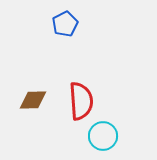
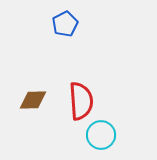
cyan circle: moved 2 px left, 1 px up
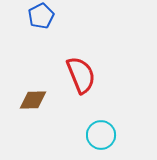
blue pentagon: moved 24 px left, 8 px up
red semicircle: moved 26 px up; rotated 18 degrees counterclockwise
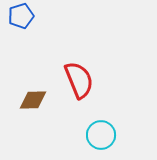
blue pentagon: moved 20 px left; rotated 10 degrees clockwise
red semicircle: moved 2 px left, 5 px down
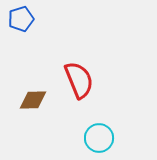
blue pentagon: moved 3 px down
cyan circle: moved 2 px left, 3 px down
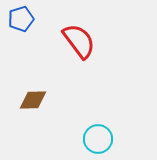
red semicircle: moved 39 px up; rotated 15 degrees counterclockwise
cyan circle: moved 1 px left, 1 px down
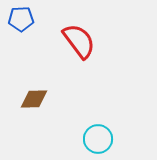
blue pentagon: rotated 15 degrees clockwise
brown diamond: moved 1 px right, 1 px up
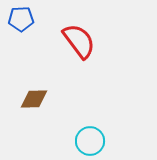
cyan circle: moved 8 px left, 2 px down
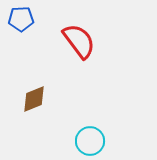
brown diamond: rotated 20 degrees counterclockwise
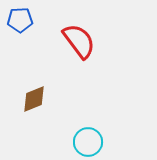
blue pentagon: moved 1 px left, 1 px down
cyan circle: moved 2 px left, 1 px down
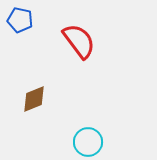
blue pentagon: rotated 15 degrees clockwise
